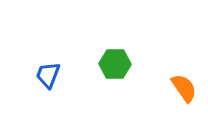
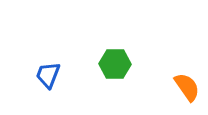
orange semicircle: moved 3 px right, 1 px up
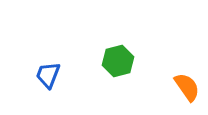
green hexagon: moved 3 px right, 3 px up; rotated 16 degrees counterclockwise
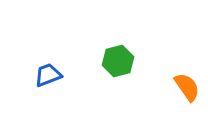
blue trapezoid: rotated 48 degrees clockwise
